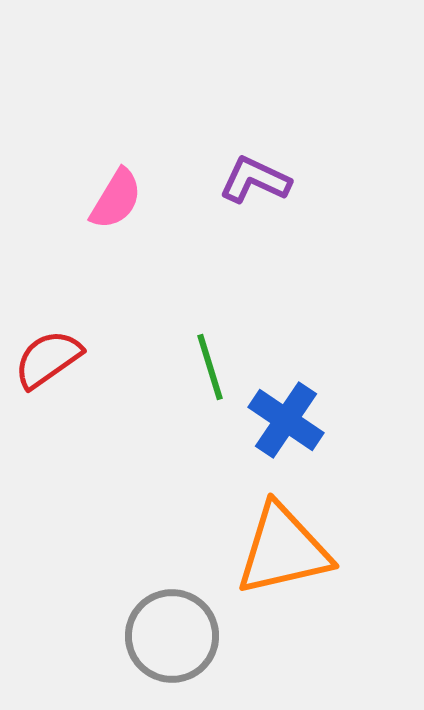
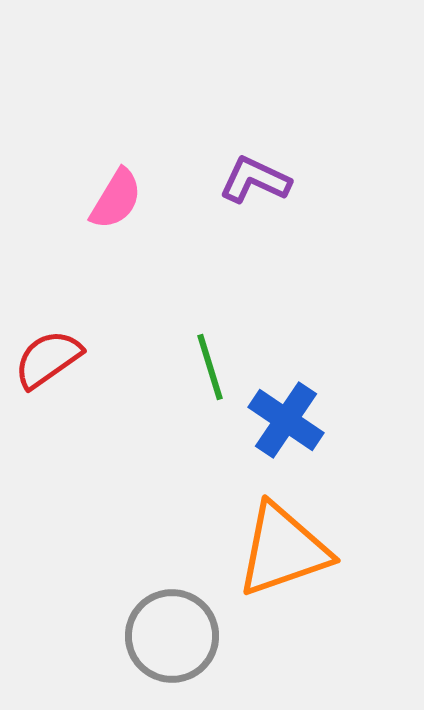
orange triangle: rotated 6 degrees counterclockwise
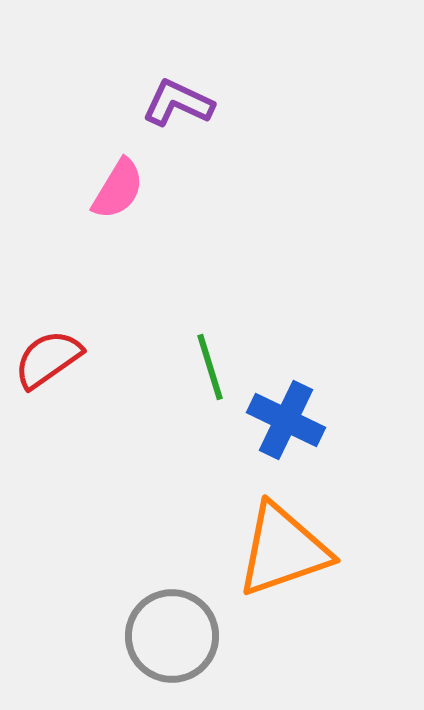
purple L-shape: moved 77 px left, 77 px up
pink semicircle: moved 2 px right, 10 px up
blue cross: rotated 8 degrees counterclockwise
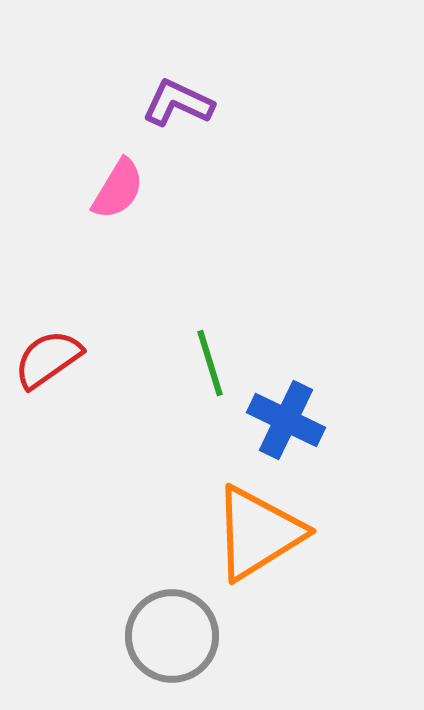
green line: moved 4 px up
orange triangle: moved 25 px left, 17 px up; rotated 13 degrees counterclockwise
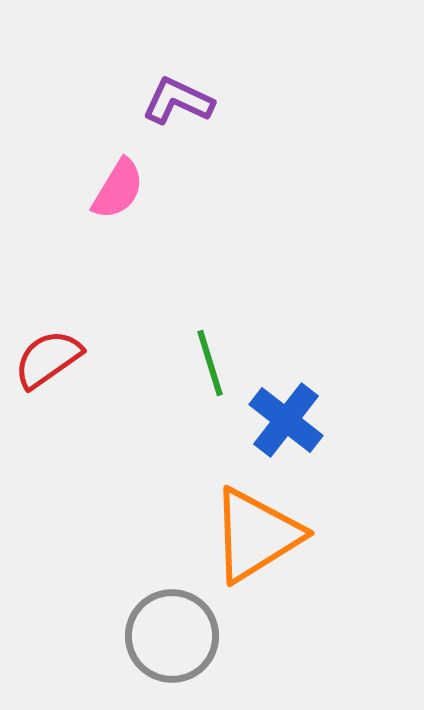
purple L-shape: moved 2 px up
blue cross: rotated 12 degrees clockwise
orange triangle: moved 2 px left, 2 px down
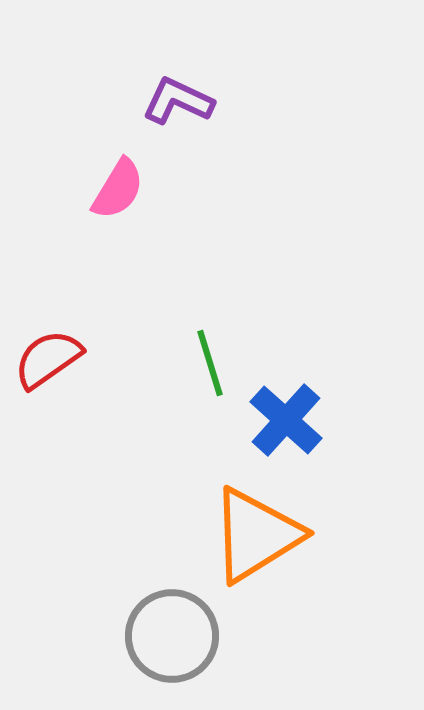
blue cross: rotated 4 degrees clockwise
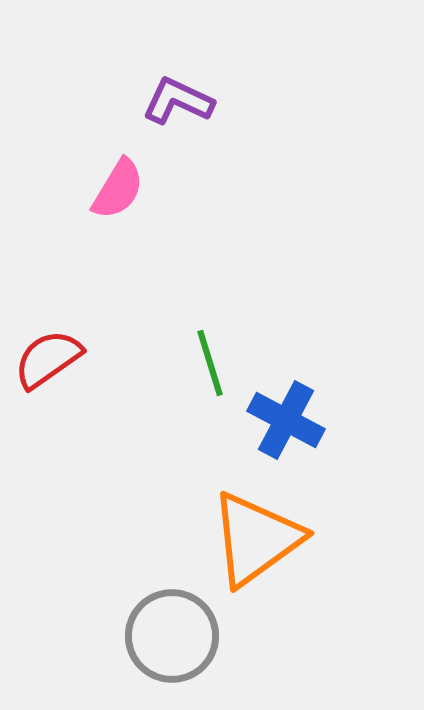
blue cross: rotated 14 degrees counterclockwise
orange triangle: moved 4 px down; rotated 4 degrees counterclockwise
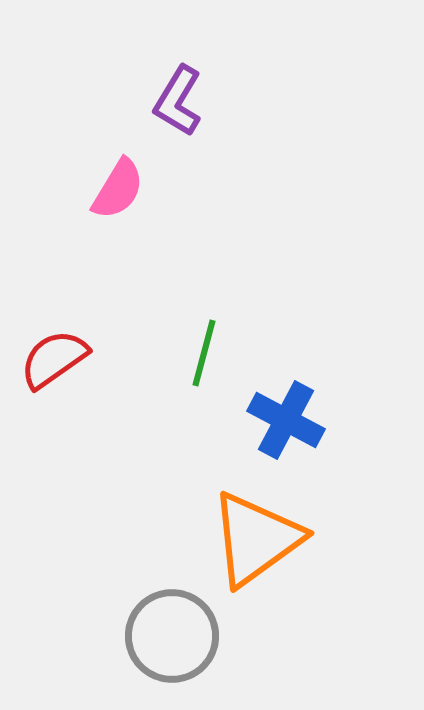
purple L-shape: rotated 84 degrees counterclockwise
red semicircle: moved 6 px right
green line: moved 6 px left, 10 px up; rotated 32 degrees clockwise
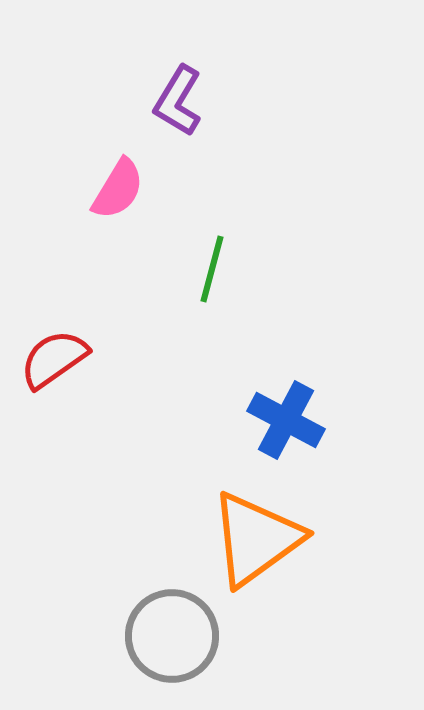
green line: moved 8 px right, 84 px up
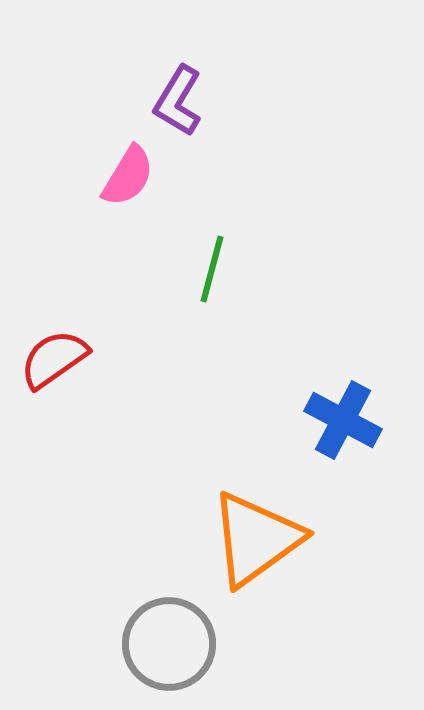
pink semicircle: moved 10 px right, 13 px up
blue cross: moved 57 px right
gray circle: moved 3 px left, 8 px down
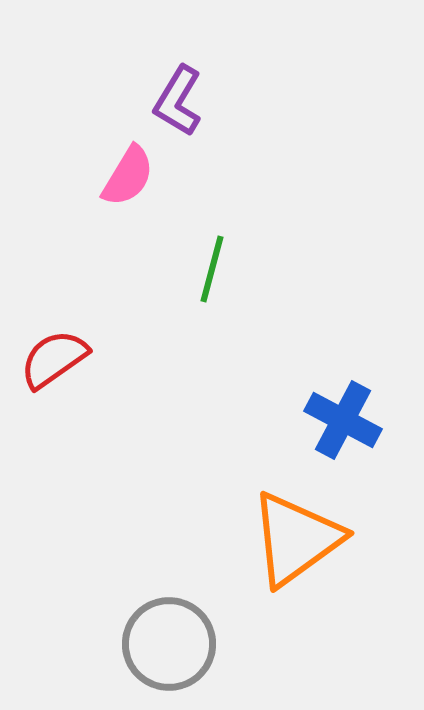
orange triangle: moved 40 px right
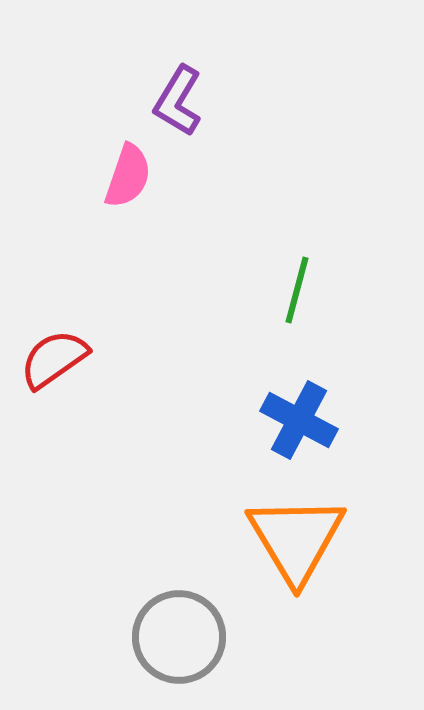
pink semicircle: rotated 12 degrees counterclockwise
green line: moved 85 px right, 21 px down
blue cross: moved 44 px left
orange triangle: rotated 25 degrees counterclockwise
gray circle: moved 10 px right, 7 px up
